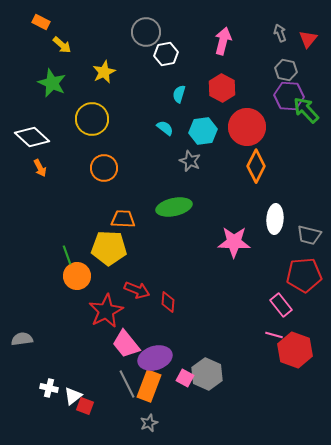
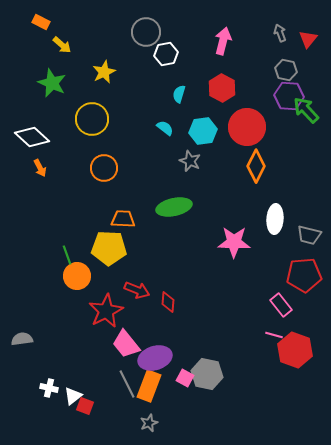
gray hexagon at (207, 374): rotated 12 degrees counterclockwise
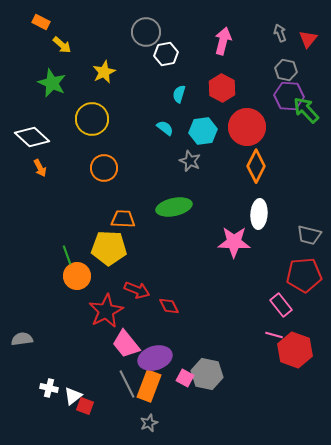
white ellipse at (275, 219): moved 16 px left, 5 px up
red diamond at (168, 302): moved 1 px right, 4 px down; rotated 30 degrees counterclockwise
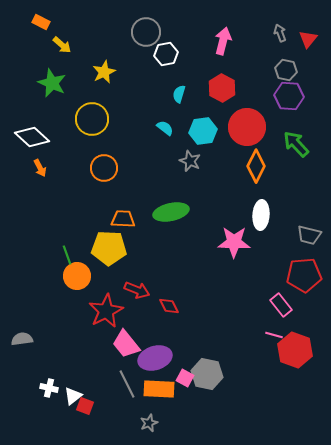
green arrow at (306, 110): moved 10 px left, 34 px down
green ellipse at (174, 207): moved 3 px left, 5 px down
white ellipse at (259, 214): moved 2 px right, 1 px down
orange rectangle at (149, 386): moved 10 px right, 3 px down; rotated 72 degrees clockwise
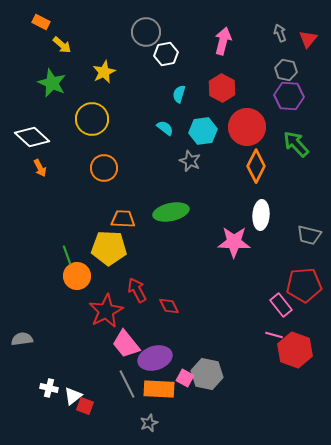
red pentagon at (304, 275): moved 10 px down
red arrow at (137, 290): rotated 140 degrees counterclockwise
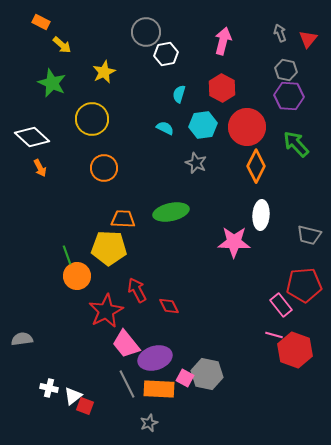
cyan semicircle at (165, 128): rotated 12 degrees counterclockwise
cyan hexagon at (203, 131): moved 6 px up
gray star at (190, 161): moved 6 px right, 2 px down
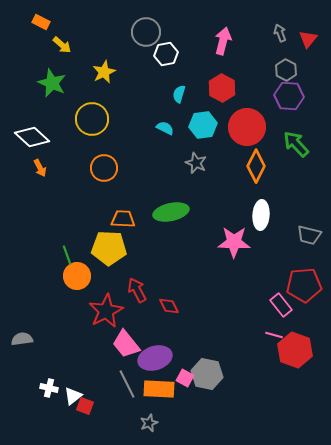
gray hexagon at (286, 70): rotated 15 degrees clockwise
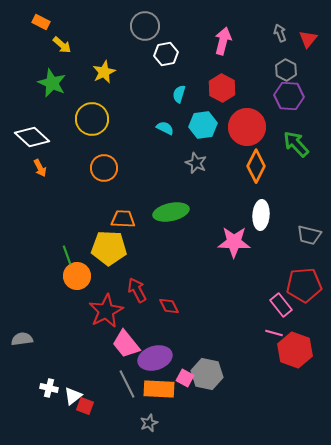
gray circle at (146, 32): moved 1 px left, 6 px up
pink line at (274, 335): moved 2 px up
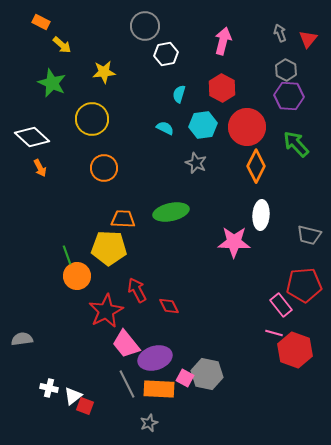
yellow star at (104, 72): rotated 20 degrees clockwise
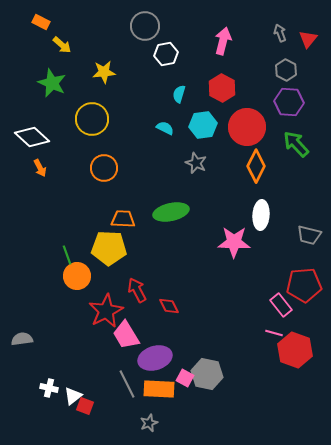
purple hexagon at (289, 96): moved 6 px down
pink trapezoid at (126, 344): moved 9 px up; rotated 8 degrees clockwise
